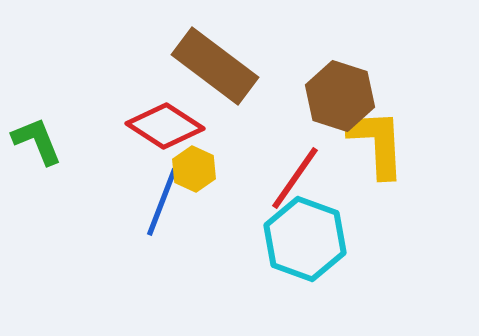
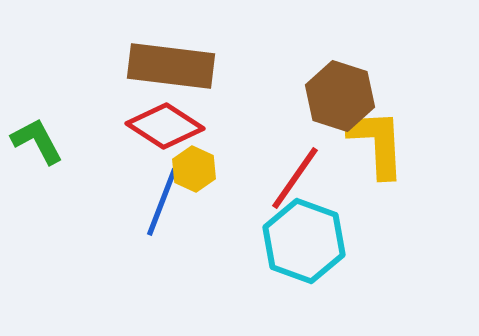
brown rectangle: moved 44 px left; rotated 30 degrees counterclockwise
green L-shape: rotated 6 degrees counterclockwise
cyan hexagon: moved 1 px left, 2 px down
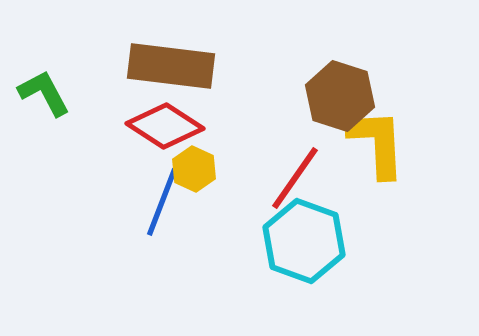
green L-shape: moved 7 px right, 48 px up
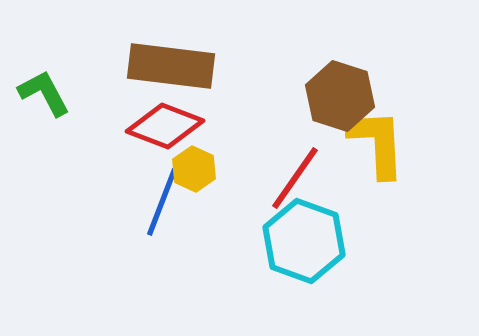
red diamond: rotated 12 degrees counterclockwise
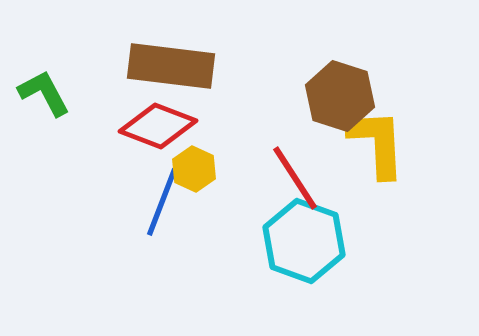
red diamond: moved 7 px left
red line: rotated 68 degrees counterclockwise
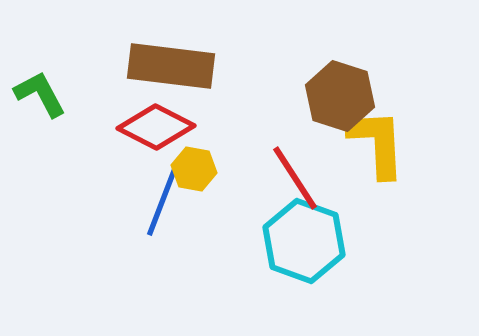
green L-shape: moved 4 px left, 1 px down
red diamond: moved 2 px left, 1 px down; rotated 6 degrees clockwise
yellow hexagon: rotated 15 degrees counterclockwise
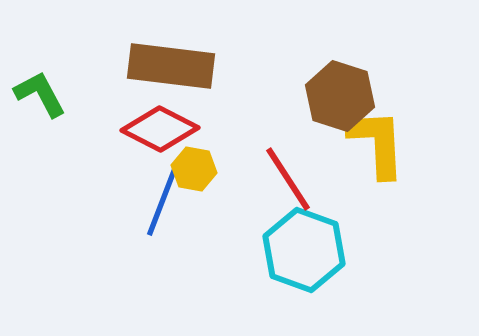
red diamond: moved 4 px right, 2 px down
red line: moved 7 px left, 1 px down
cyan hexagon: moved 9 px down
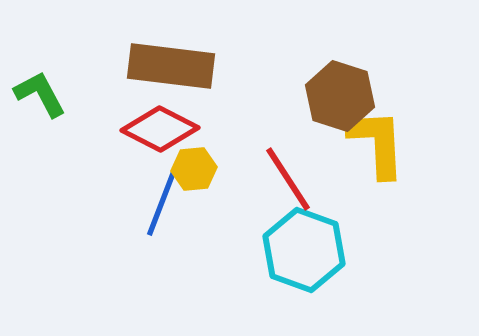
yellow hexagon: rotated 15 degrees counterclockwise
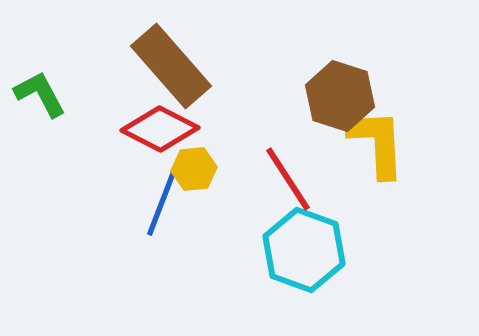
brown rectangle: rotated 42 degrees clockwise
